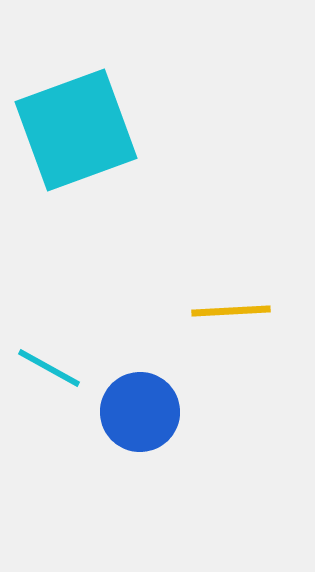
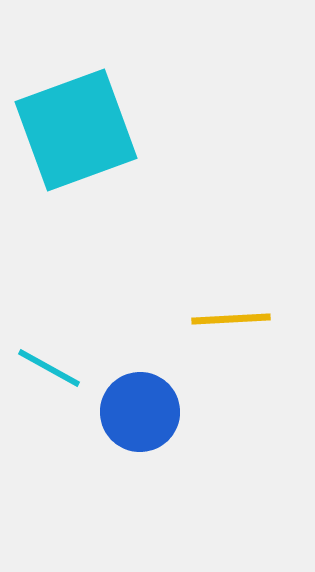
yellow line: moved 8 px down
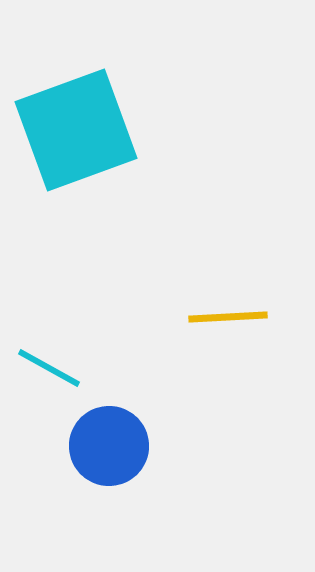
yellow line: moved 3 px left, 2 px up
blue circle: moved 31 px left, 34 px down
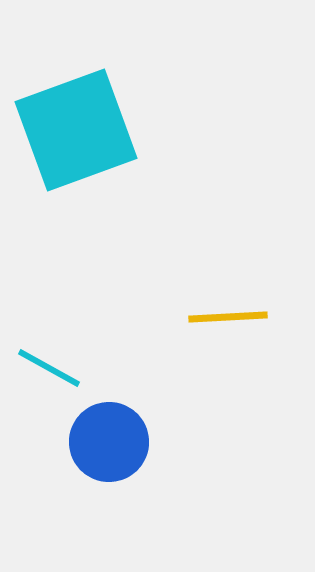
blue circle: moved 4 px up
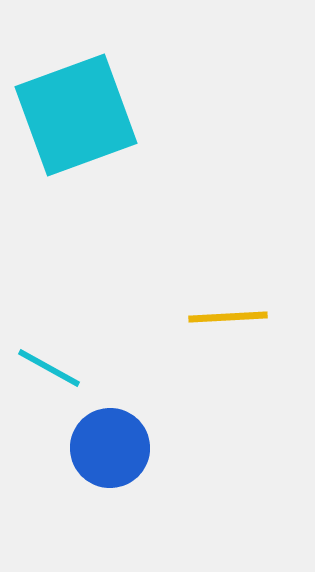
cyan square: moved 15 px up
blue circle: moved 1 px right, 6 px down
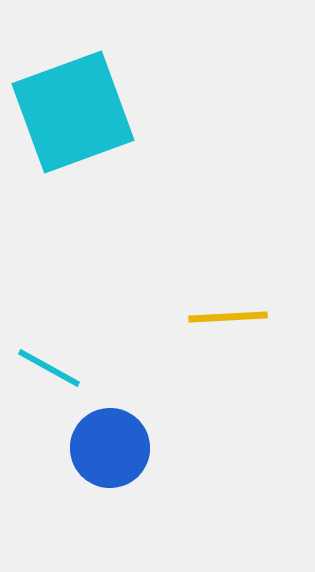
cyan square: moved 3 px left, 3 px up
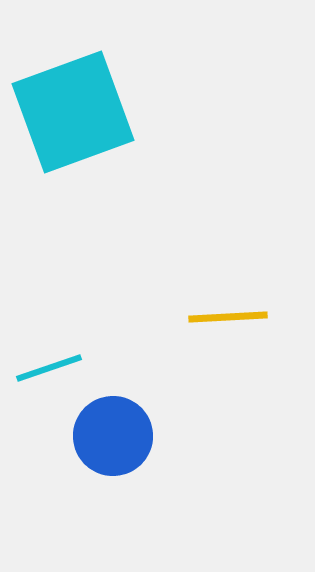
cyan line: rotated 48 degrees counterclockwise
blue circle: moved 3 px right, 12 px up
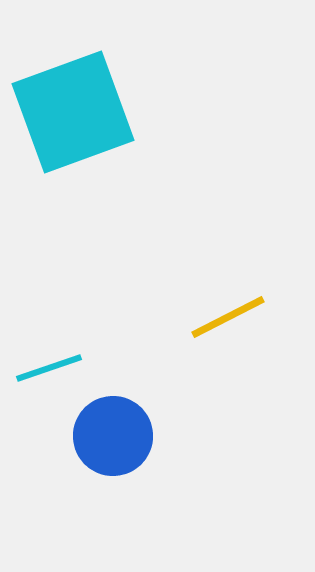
yellow line: rotated 24 degrees counterclockwise
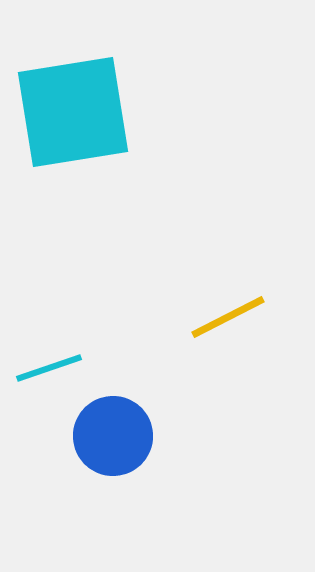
cyan square: rotated 11 degrees clockwise
